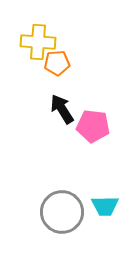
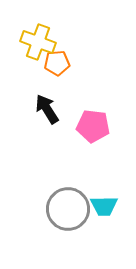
yellow cross: rotated 16 degrees clockwise
black arrow: moved 15 px left
cyan trapezoid: moved 1 px left
gray circle: moved 6 px right, 3 px up
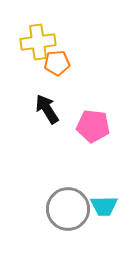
yellow cross: rotated 28 degrees counterclockwise
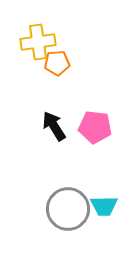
black arrow: moved 7 px right, 17 px down
pink pentagon: moved 2 px right, 1 px down
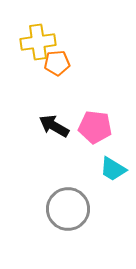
black arrow: rotated 28 degrees counterclockwise
cyan trapezoid: moved 9 px right, 37 px up; rotated 32 degrees clockwise
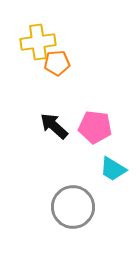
black arrow: rotated 12 degrees clockwise
gray circle: moved 5 px right, 2 px up
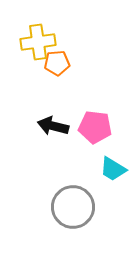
black arrow: moved 1 px left; rotated 28 degrees counterclockwise
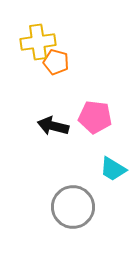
orange pentagon: moved 1 px left, 1 px up; rotated 20 degrees clockwise
pink pentagon: moved 10 px up
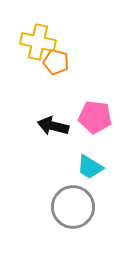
yellow cross: rotated 20 degrees clockwise
cyan trapezoid: moved 23 px left, 2 px up
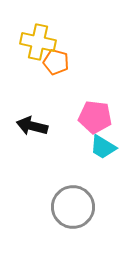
black arrow: moved 21 px left
cyan trapezoid: moved 13 px right, 20 px up
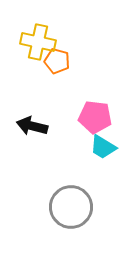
orange pentagon: moved 1 px right, 1 px up
gray circle: moved 2 px left
